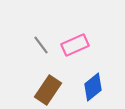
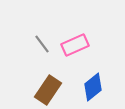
gray line: moved 1 px right, 1 px up
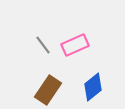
gray line: moved 1 px right, 1 px down
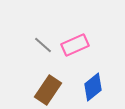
gray line: rotated 12 degrees counterclockwise
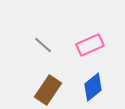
pink rectangle: moved 15 px right
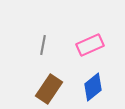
gray line: rotated 60 degrees clockwise
brown rectangle: moved 1 px right, 1 px up
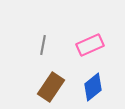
brown rectangle: moved 2 px right, 2 px up
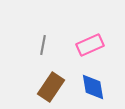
blue diamond: rotated 60 degrees counterclockwise
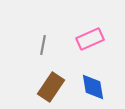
pink rectangle: moved 6 px up
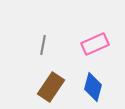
pink rectangle: moved 5 px right, 5 px down
blue diamond: rotated 24 degrees clockwise
